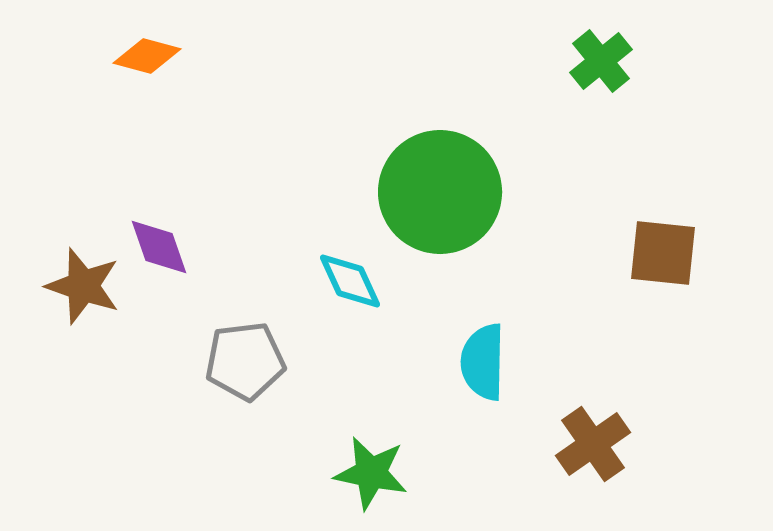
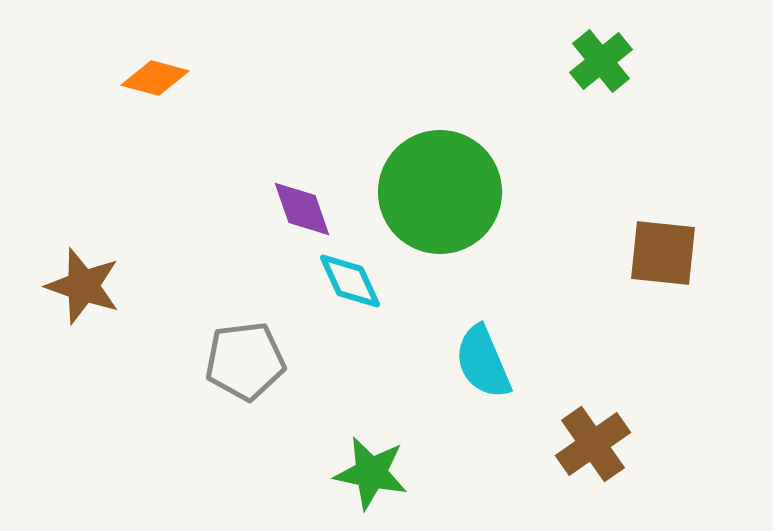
orange diamond: moved 8 px right, 22 px down
purple diamond: moved 143 px right, 38 px up
cyan semicircle: rotated 24 degrees counterclockwise
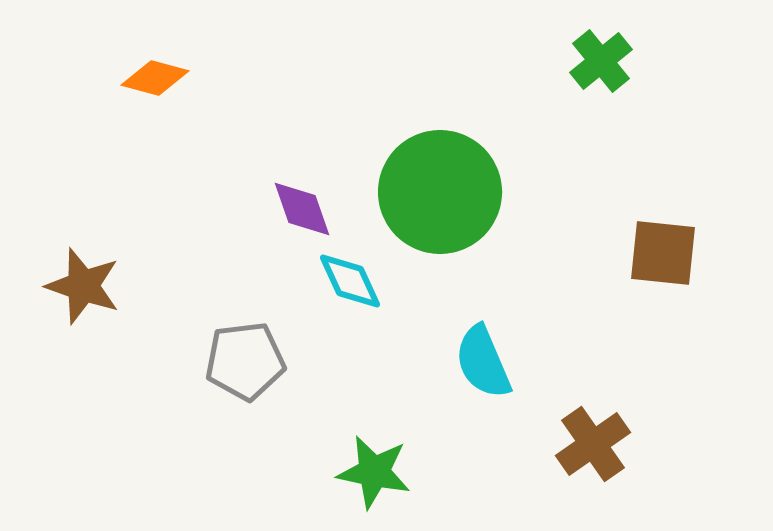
green star: moved 3 px right, 1 px up
